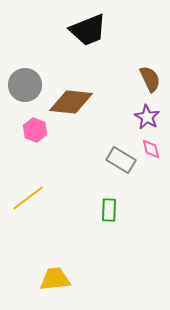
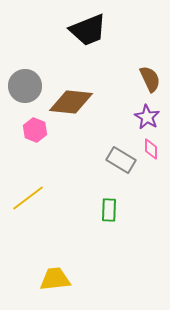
gray circle: moved 1 px down
pink diamond: rotated 15 degrees clockwise
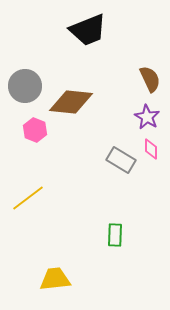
green rectangle: moved 6 px right, 25 px down
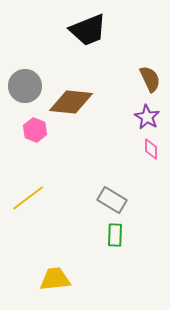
gray rectangle: moved 9 px left, 40 px down
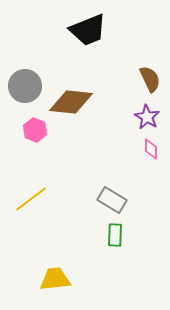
yellow line: moved 3 px right, 1 px down
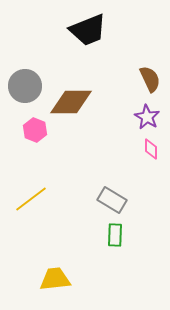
brown diamond: rotated 6 degrees counterclockwise
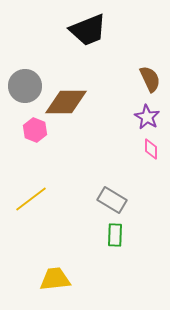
brown diamond: moved 5 px left
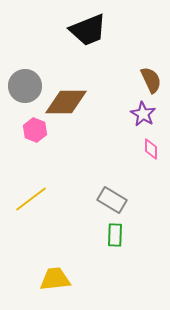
brown semicircle: moved 1 px right, 1 px down
purple star: moved 4 px left, 3 px up
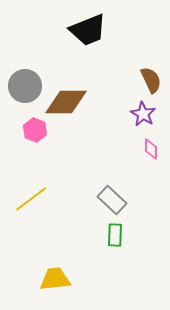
gray rectangle: rotated 12 degrees clockwise
